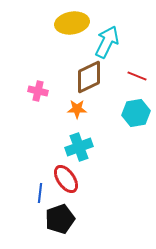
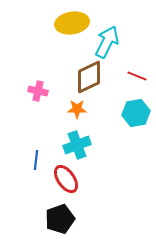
cyan cross: moved 2 px left, 2 px up
blue line: moved 4 px left, 33 px up
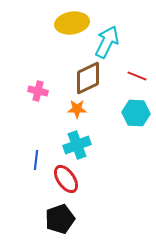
brown diamond: moved 1 px left, 1 px down
cyan hexagon: rotated 12 degrees clockwise
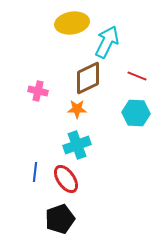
blue line: moved 1 px left, 12 px down
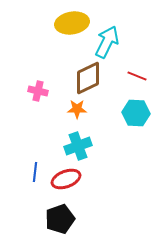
cyan cross: moved 1 px right, 1 px down
red ellipse: rotated 76 degrees counterclockwise
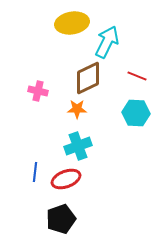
black pentagon: moved 1 px right
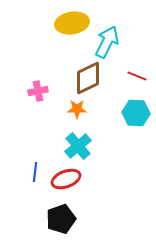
pink cross: rotated 24 degrees counterclockwise
cyan cross: rotated 20 degrees counterclockwise
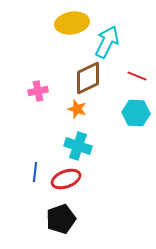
orange star: rotated 18 degrees clockwise
cyan cross: rotated 32 degrees counterclockwise
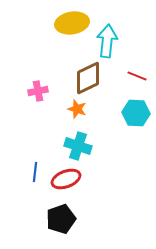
cyan arrow: moved 1 px up; rotated 20 degrees counterclockwise
